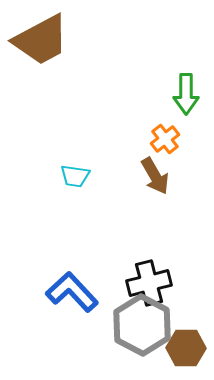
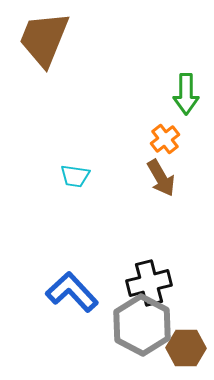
brown trapezoid: moved 3 px right, 1 px up; rotated 140 degrees clockwise
brown arrow: moved 6 px right, 2 px down
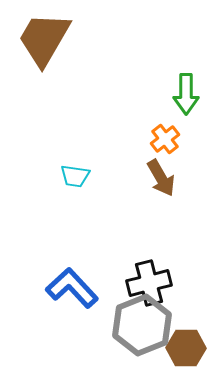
brown trapezoid: rotated 8 degrees clockwise
blue L-shape: moved 4 px up
gray hexagon: rotated 10 degrees clockwise
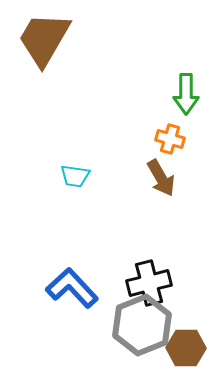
orange cross: moved 5 px right; rotated 36 degrees counterclockwise
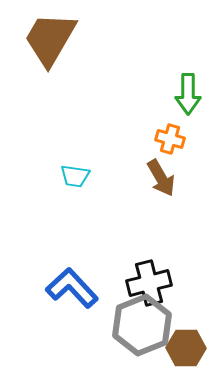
brown trapezoid: moved 6 px right
green arrow: moved 2 px right
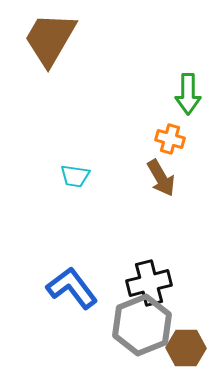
blue L-shape: rotated 6 degrees clockwise
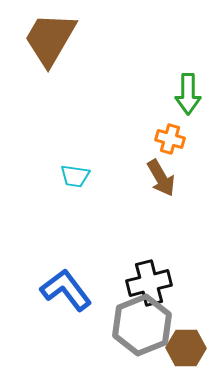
blue L-shape: moved 6 px left, 2 px down
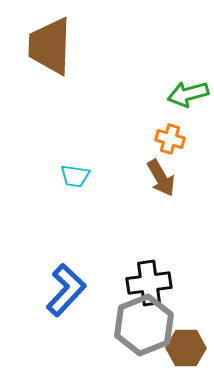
brown trapezoid: moved 7 px down; rotated 28 degrees counterclockwise
green arrow: rotated 75 degrees clockwise
black cross: rotated 6 degrees clockwise
blue L-shape: rotated 80 degrees clockwise
gray hexagon: moved 2 px right
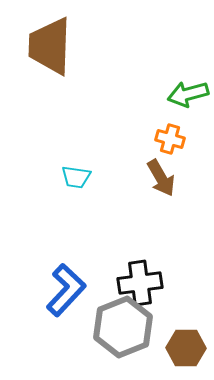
cyan trapezoid: moved 1 px right, 1 px down
black cross: moved 9 px left
gray hexagon: moved 21 px left, 2 px down
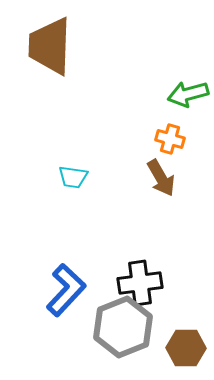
cyan trapezoid: moved 3 px left
